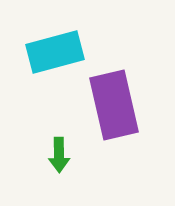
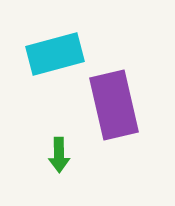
cyan rectangle: moved 2 px down
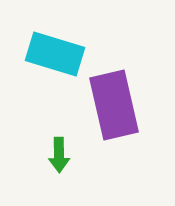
cyan rectangle: rotated 32 degrees clockwise
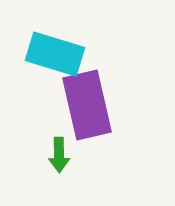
purple rectangle: moved 27 px left
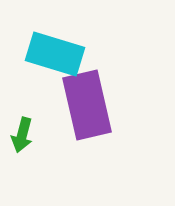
green arrow: moved 37 px left, 20 px up; rotated 16 degrees clockwise
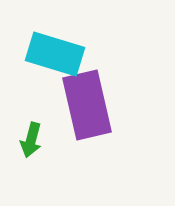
green arrow: moved 9 px right, 5 px down
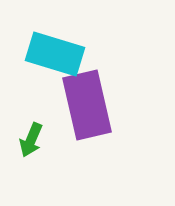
green arrow: rotated 8 degrees clockwise
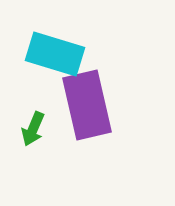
green arrow: moved 2 px right, 11 px up
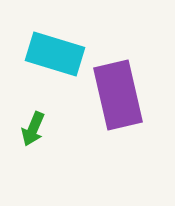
purple rectangle: moved 31 px right, 10 px up
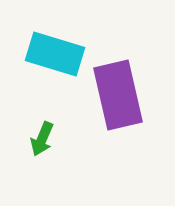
green arrow: moved 9 px right, 10 px down
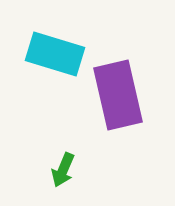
green arrow: moved 21 px right, 31 px down
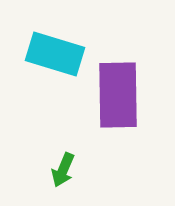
purple rectangle: rotated 12 degrees clockwise
